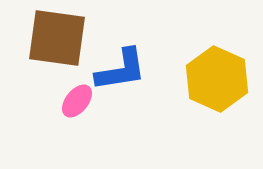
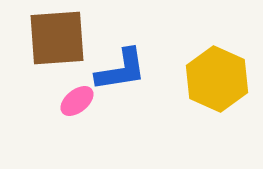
brown square: rotated 12 degrees counterclockwise
pink ellipse: rotated 12 degrees clockwise
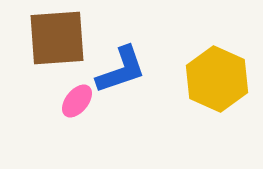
blue L-shape: rotated 10 degrees counterclockwise
pink ellipse: rotated 12 degrees counterclockwise
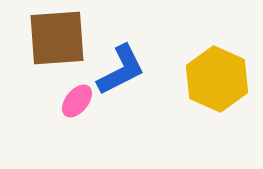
blue L-shape: rotated 8 degrees counterclockwise
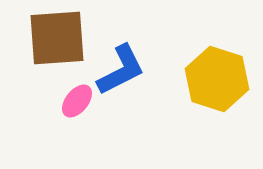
yellow hexagon: rotated 6 degrees counterclockwise
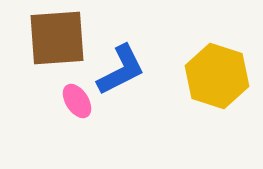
yellow hexagon: moved 3 px up
pink ellipse: rotated 72 degrees counterclockwise
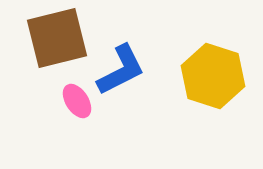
brown square: rotated 10 degrees counterclockwise
yellow hexagon: moved 4 px left
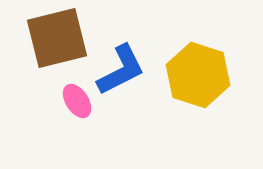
yellow hexagon: moved 15 px left, 1 px up
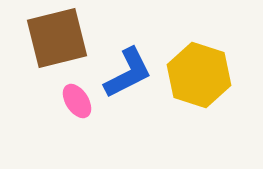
blue L-shape: moved 7 px right, 3 px down
yellow hexagon: moved 1 px right
